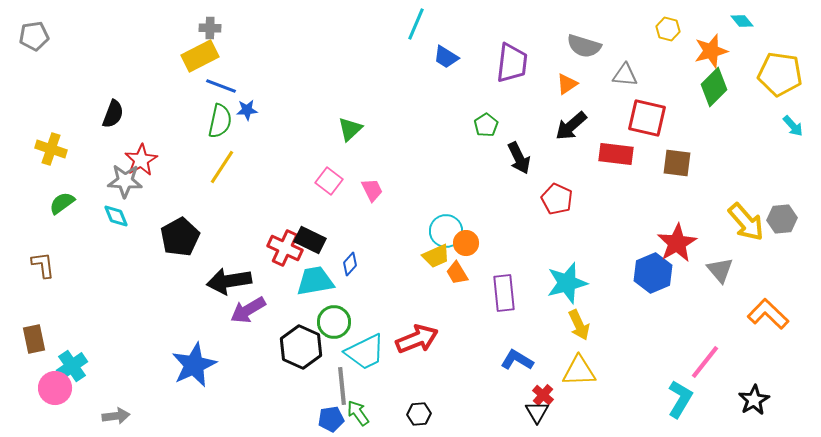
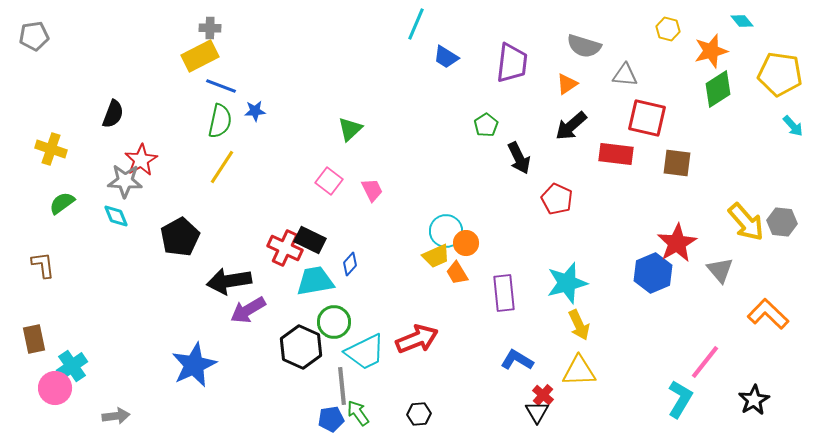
green diamond at (714, 87): moved 4 px right, 2 px down; rotated 12 degrees clockwise
blue star at (247, 110): moved 8 px right, 1 px down
gray hexagon at (782, 219): moved 3 px down; rotated 12 degrees clockwise
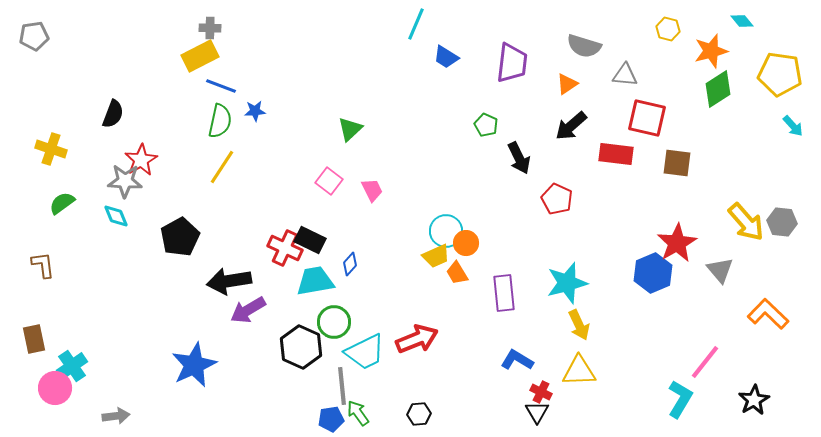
green pentagon at (486, 125): rotated 15 degrees counterclockwise
red cross at (543, 395): moved 2 px left, 3 px up; rotated 15 degrees counterclockwise
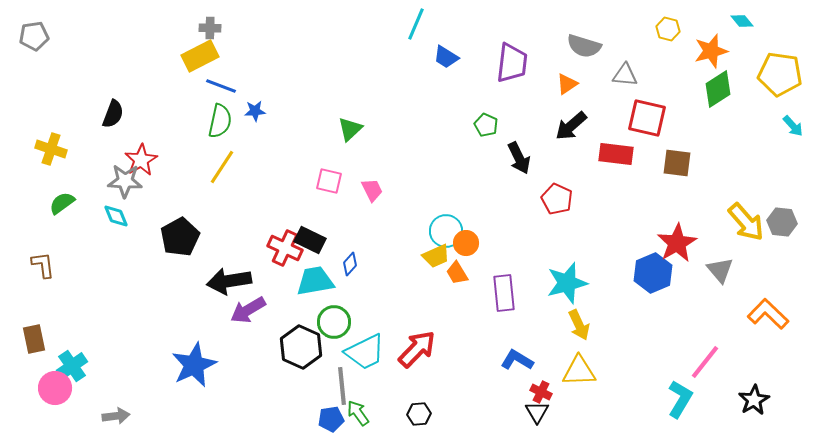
pink square at (329, 181): rotated 24 degrees counterclockwise
red arrow at (417, 339): moved 10 px down; rotated 24 degrees counterclockwise
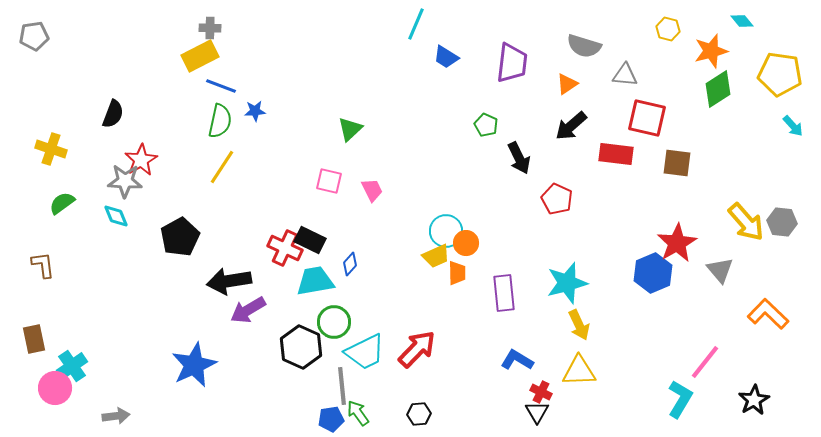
orange trapezoid at (457, 273): rotated 150 degrees counterclockwise
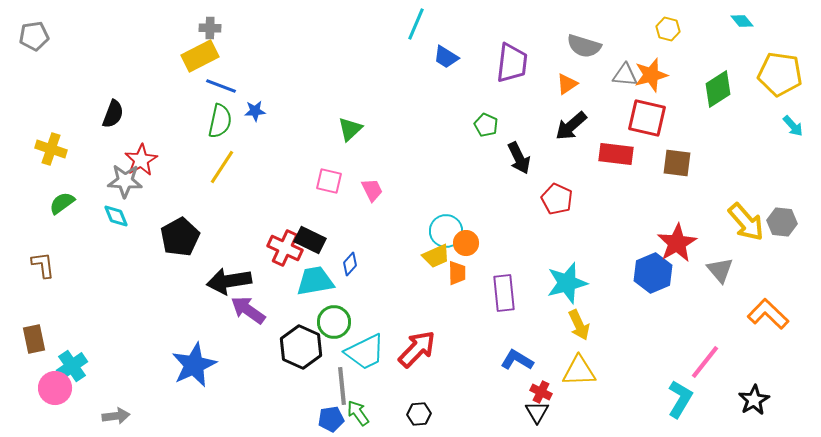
orange star at (711, 51): moved 60 px left, 24 px down
purple arrow at (248, 310): rotated 66 degrees clockwise
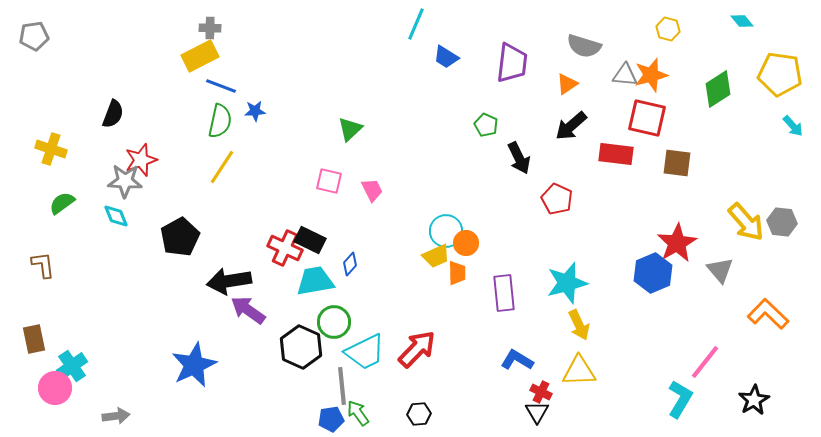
red star at (141, 160): rotated 12 degrees clockwise
